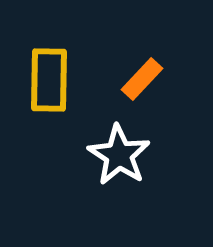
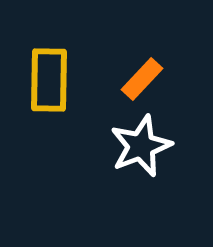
white star: moved 22 px right, 9 px up; rotated 18 degrees clockwise
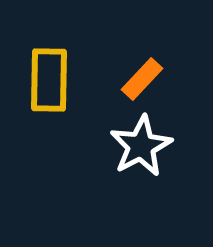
white star: rotated 6 degrees counterclockwise
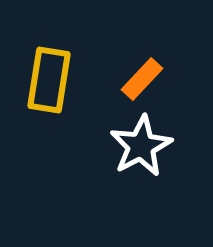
yellow rectangle: rotated 8 degrees clockwise
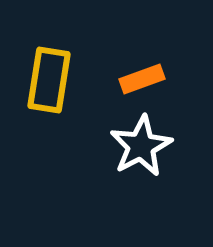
orange rectangle: rotated 27 degrees clockwise
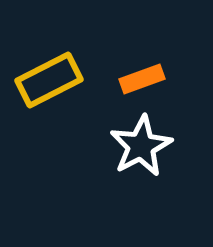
yellow rectangle: rotated 54 degrees clockwise
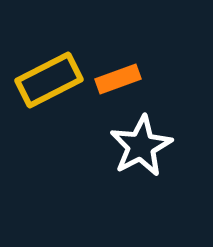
orange rectangle: moved 24 px left
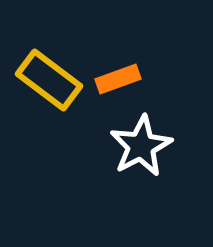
yellow rectangle: rotated 64 degrees clockwise
